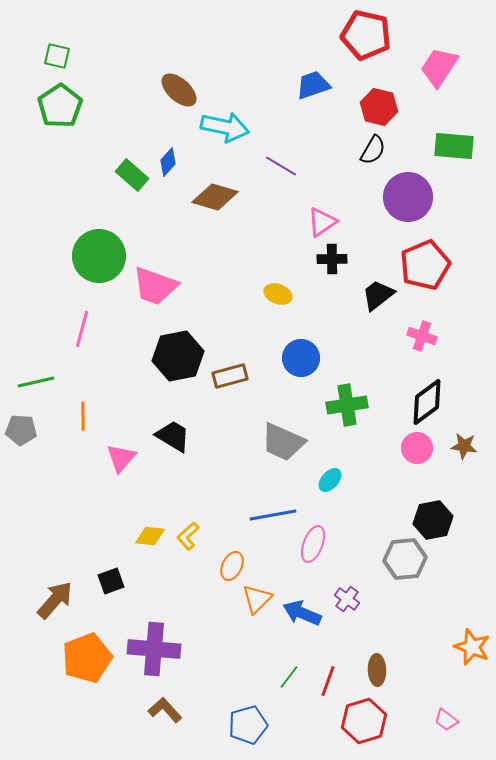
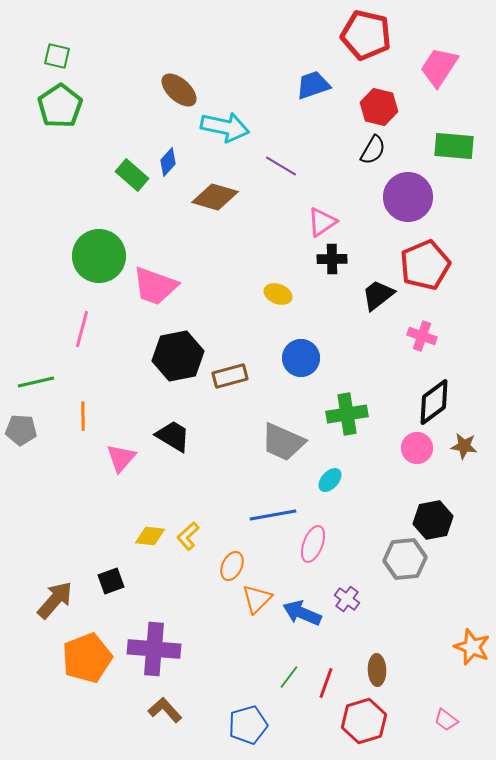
black diamond at (427, 402): moved 7 px right
green cross at (347, 405): moved 9 px down
red line at (328, 681): moved 2 px left, 2 px down
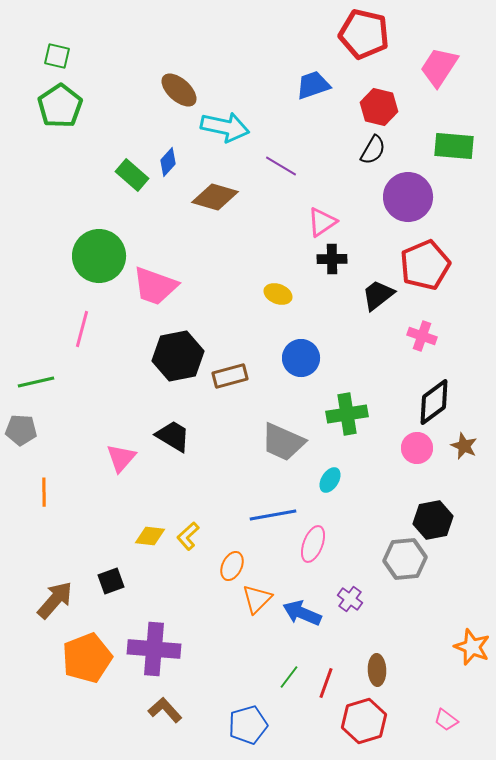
red pentagon at (366, 35): moved 2 px left, 1 px up
orange line at (83, 416): moved 39 px left, 76 px down
brown star at (464, 446): rotated 16 degrees clockwise
cyan ellipse at (330, 480): rotated 10 degrees counterclockwise
purple cross at (347, 599): moved 3 px right
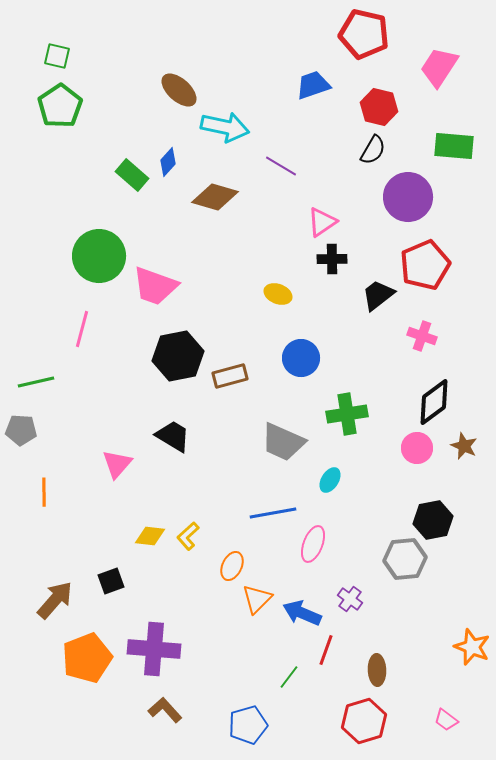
pink triangle at (121, 458): moved 4 px left, 6 px down
blue line at (273, 515): moved 2 px up
red line at (326, 683): moved 33 px up
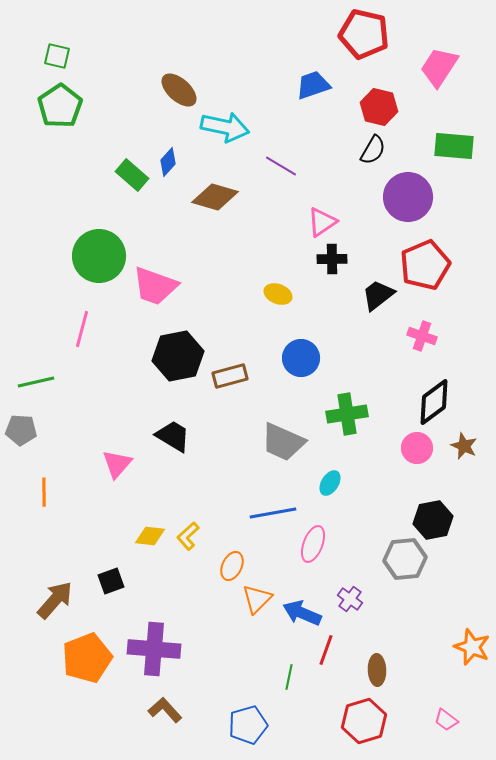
cyan ellipse at (330, 480): moved 3 px down
green line at (289, 677): rotated 25 degrees counterclockwise
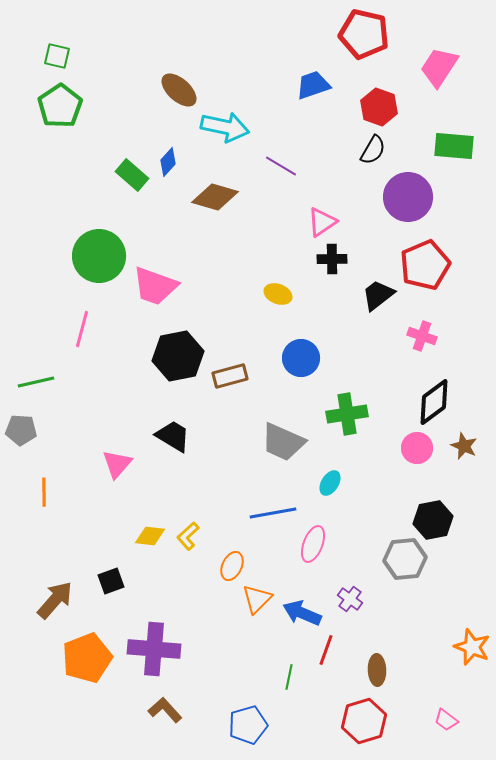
red hexagon at (379, 107): rotated 6 degrees clockwise
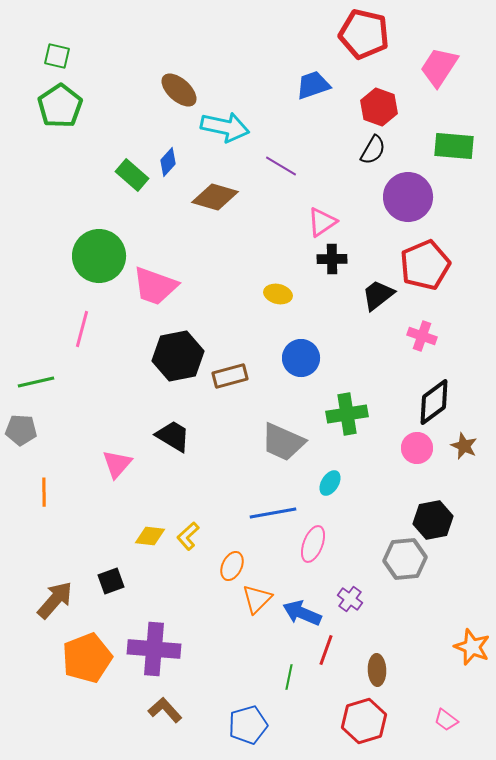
yellow ellipse at (278, 294): rotated 8 degrees counterclockwise
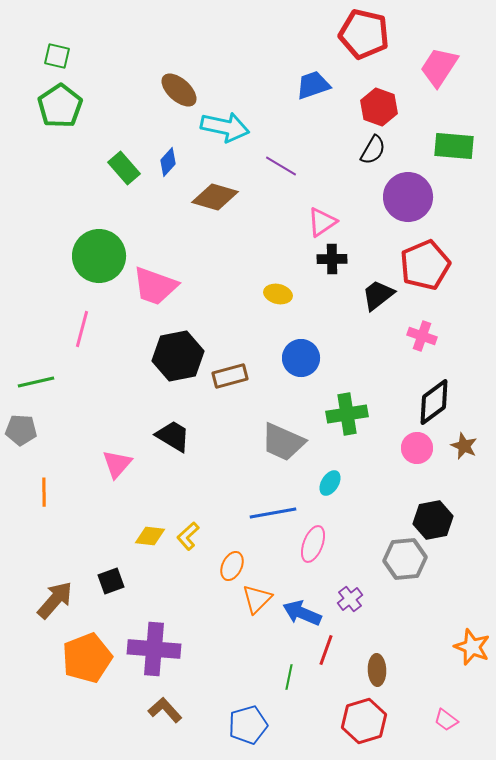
green rectangle at (132, 175): moved 8 px left, 7 px up; rotated 8 degrees clockwise
purple cross at (350, 599): rotated 15 degrees clockwise
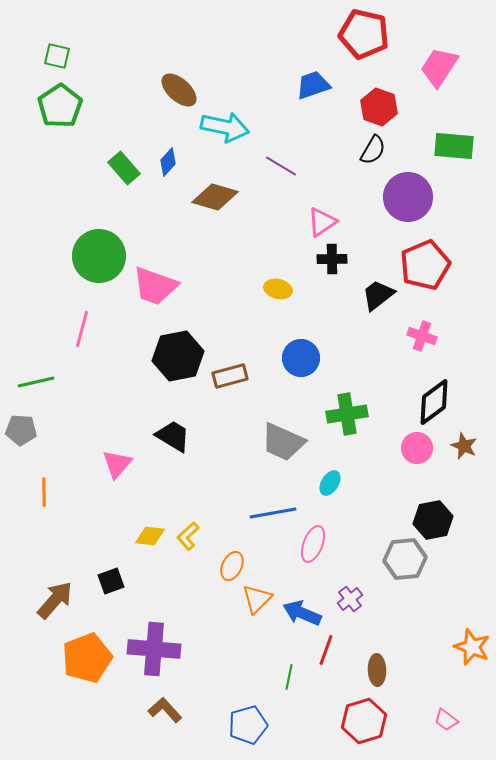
yellow ellipse at (278, 294): moved 5 px up
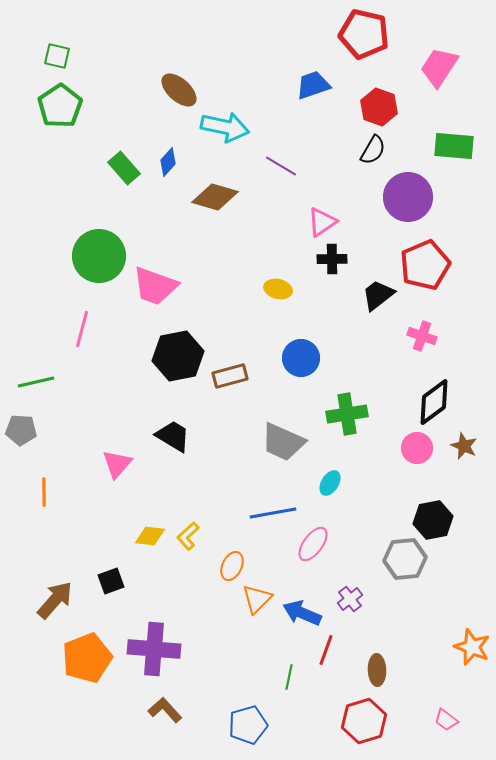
pink ellipse at (313, 544): rotated 15 degrees clockwise
